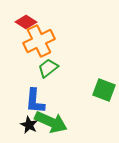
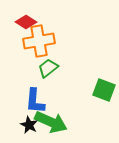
orange cross: rotated 16 degrees clockwise
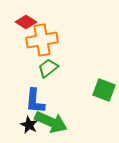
orange cross: moved 3 px right, 1 px up
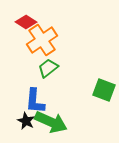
orange cross: rotated 24 degrees counterclockwise
black star: moved 3 px left, 4 px up
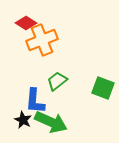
red diamond: moved 1 px down
orange cross: rotated 12 degrees clockwise
green trapezoid: moved 9 px right, 13 px down
green square: moved 1 px left, 2 px up
black star: moved 3 px left, 1 px up
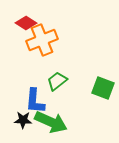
black star: rotated 24 degrees counterclockwise
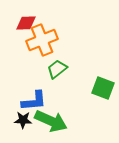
red diamond: rotated 35 degrees counterclockwise
green trapezoid: moved 12 px up
blue L-shape: moved 1 px left; rotated 100 degrees counterclockwise
green arrow: moved 1 px up
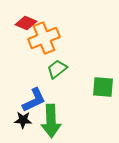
red diamond: rotated 25 degrees clockwise
orange cross: moved 2 px right, 2 px up
green square: moved 1 px up; rotated 15 degrees counterclockwise
blue L-shape: moved 1 px up; rotated 20 degrees counterclockwise
green arrow: rotated 64 degrees clockwise
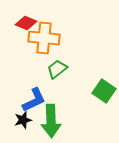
orange cross: rotated 28 degrees clockwise
green square: moved 1 px right, 4 px down; rotated 30 degrees clockwise
black star: rotated 18 degrees counterclockwise
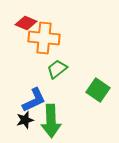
green square: moved 6 px left, 1 px up
black star: moved 2 px right
